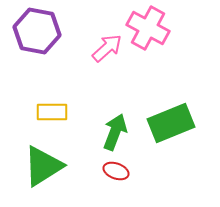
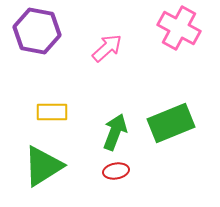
pink cross: moved 31 px right
red ellipse: rotated 30 degrees counterclockwise
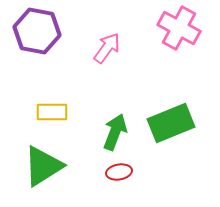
pink arrow: rotated 12 degrees counterclockwise
red ellipse: moved 3 px right, 1 px down
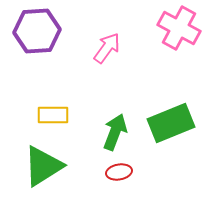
purple hexagon: rotated 15 degrees counterclockwise
yellow rectangle: moved 1 px right, 3 px down
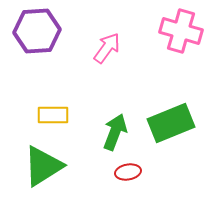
pink cross: moved 2 px right, 3 px down; rotated 12 degrees counterclockwise
red ellipse: moved 9 px right
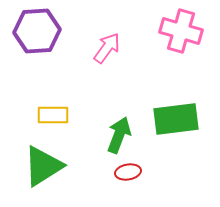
green rectangle: moved 5 px right, 4 px up; rotated 15 degrees clockwise
green arrow: moved 4 px right, 3 px down
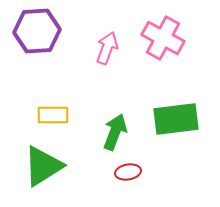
pink cross: moved 18 px left, 7 px down; rotated 12 degrees clockwise
pink arrow: rotated 16 degrees counterclockwise
green arrow: moved 4 px left, 3 px up
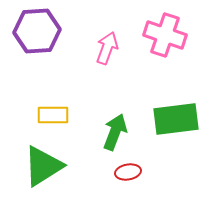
pink cross: moved 2 px right, 3 px up; rotated 9 degrees counterclockwise
